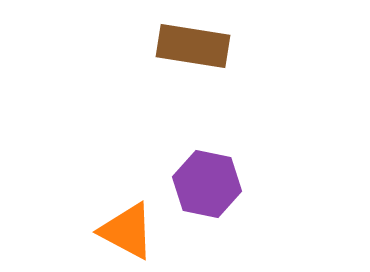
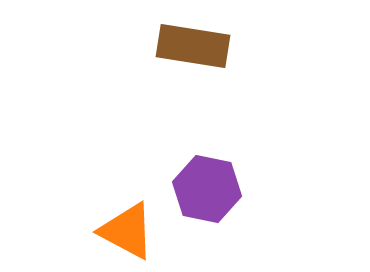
purple hexagon: moved 5 px down
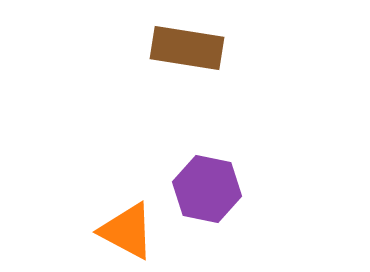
brown rectangle: moved 6 px left, 2 px down
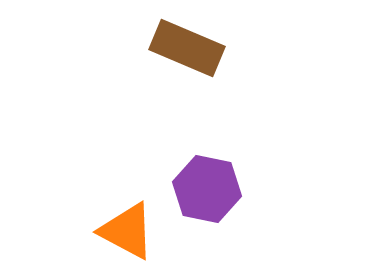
brown rectangle: rotated 14 degrees clockwise
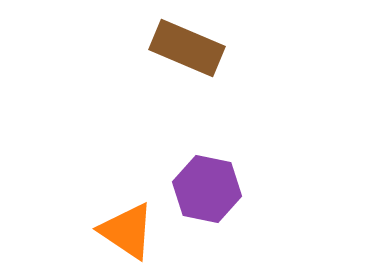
orange triangle: rotated 6 degrees clockwise
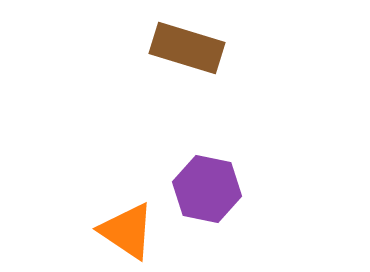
brown rectangle: rotated 6 degrees counterclockwise
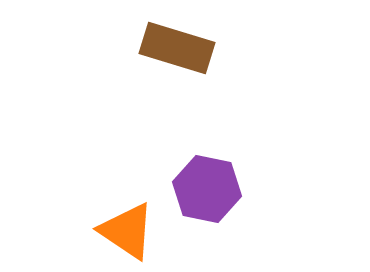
brown rectangle: moved 10 px left
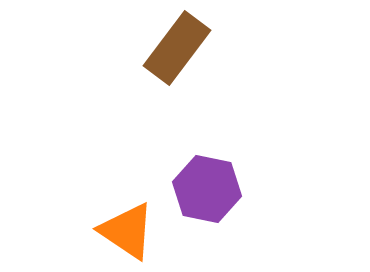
brown rectangle: rotated 70 degrees counterclockwise
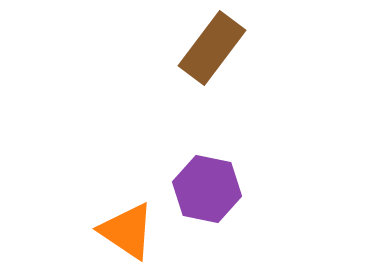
brown rectangle: moved 35 px right
